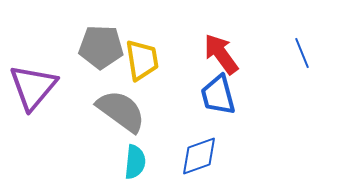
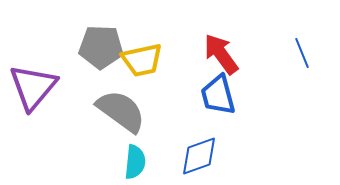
yellow trapezoid: rotated 87 degrees clockwise
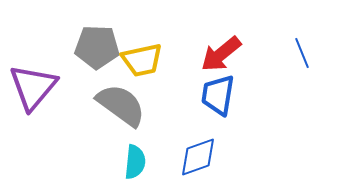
gray pentagon: moved 4 px left
red arrow: rotated 93 degrees counterclockwise
blue trapezoid: rotated 24 degrees clockwise
gray semicircle: moved 6 px up
blue diamond: moved 1 px left, 1 px down
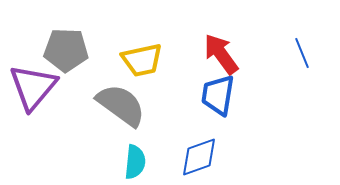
gray pentagon: moved 31 px left, 3 px down
red arrow: rotated 93 degrees clockwise
blue diamond: moved 1 px right
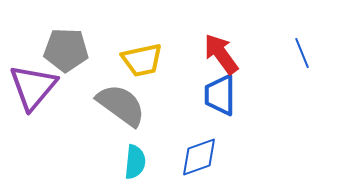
blue trapezoid: moved 2 px right; rotated 9 degrees counterclockwise
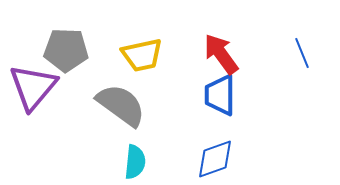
yellow trapezoid: moved 5 px up
blue diamond: moved 16 px right, 2 px down
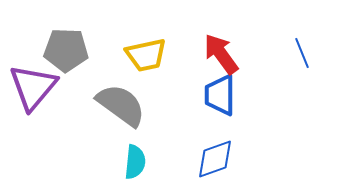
yellow trapezoid: moved 4 px right
